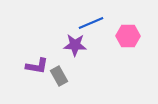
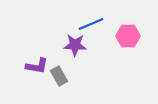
blue line: moved 1 px down
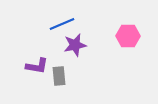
blue line: moved 29 px left
purple star: rotated 15 degrees counterclockwise
gray rectangle: rotated 24 degrees clockwise
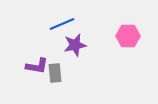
gray rectangle: moved 4 px left, 3 px up
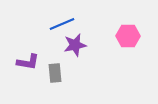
purple L-shape: moved 9 px left, 4 px up
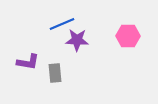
purple star: moved 2 px right, 5 px up; rotated 15 degrees clockwise
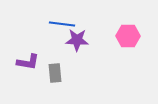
blue line: rotated 30 degrees clockwise
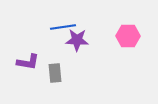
blue line: moved 1 px right, 3 px down; rotated 15 degrees counterclockwise
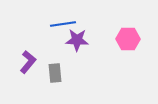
blue line: moved 3 px up
pink hexagon: moved 3 px down
purple L-shape: rotated 60 degrees counterclockwise
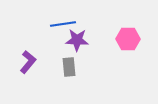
gray rectangle: moved 14 px right, 6 px up
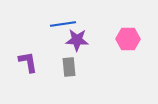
purple L-shape: rotated 50 degrees counterclockwise
